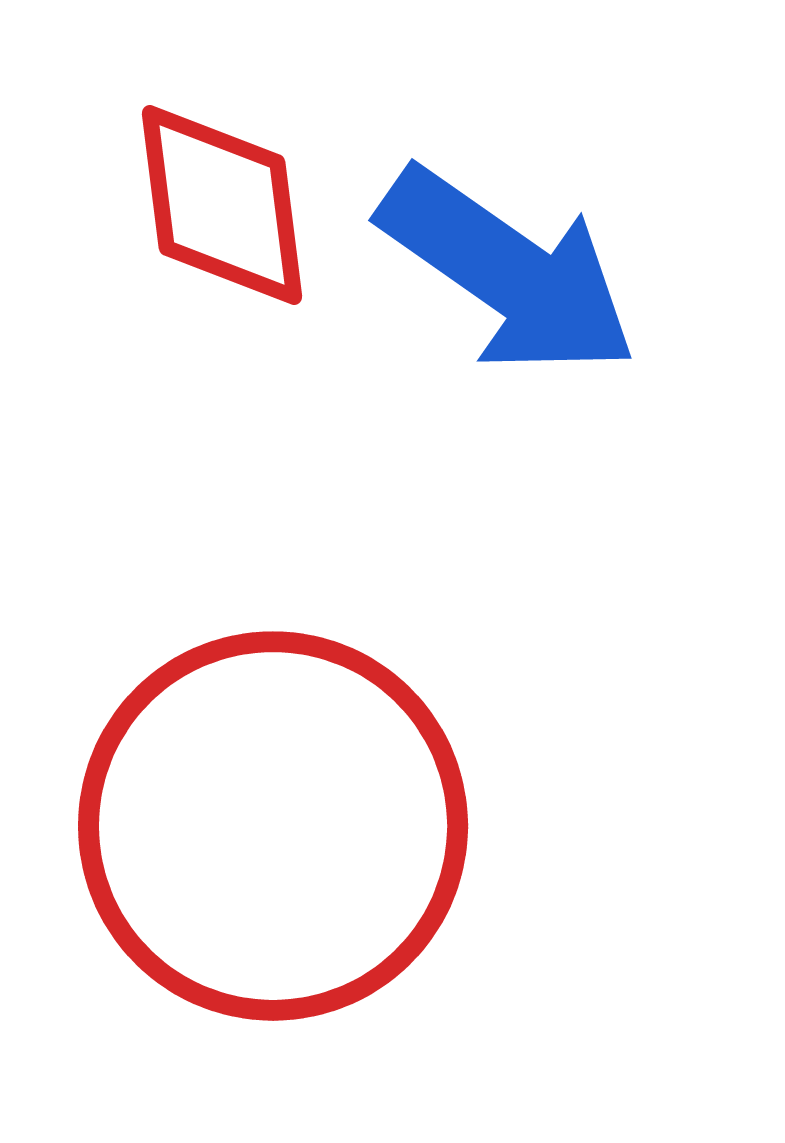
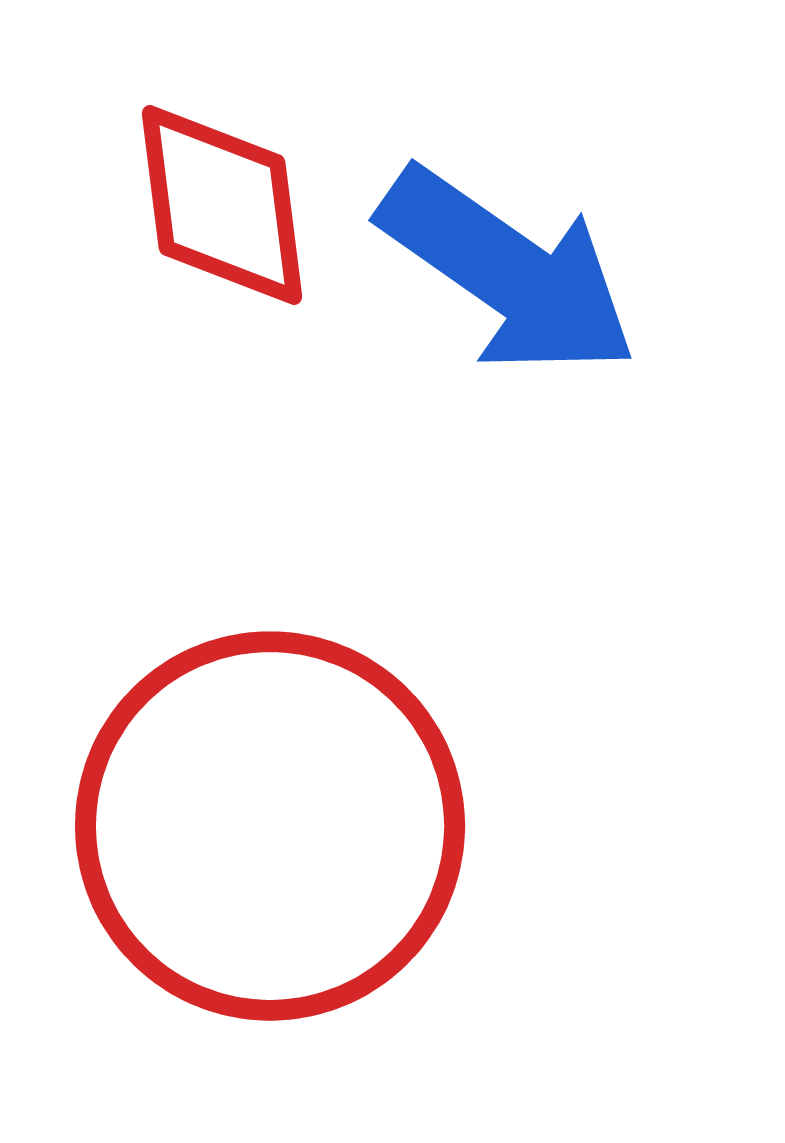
red circle: moved 3 px left
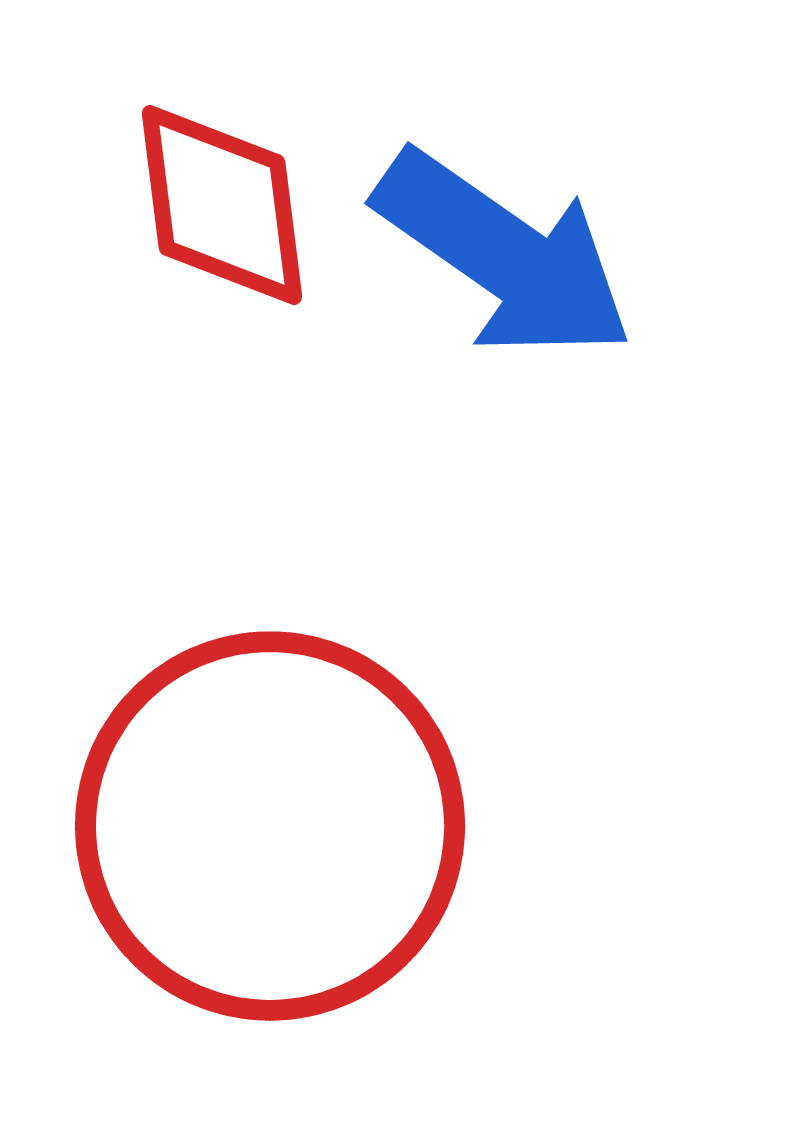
blue arrow: moved 4 px left, 17 px up
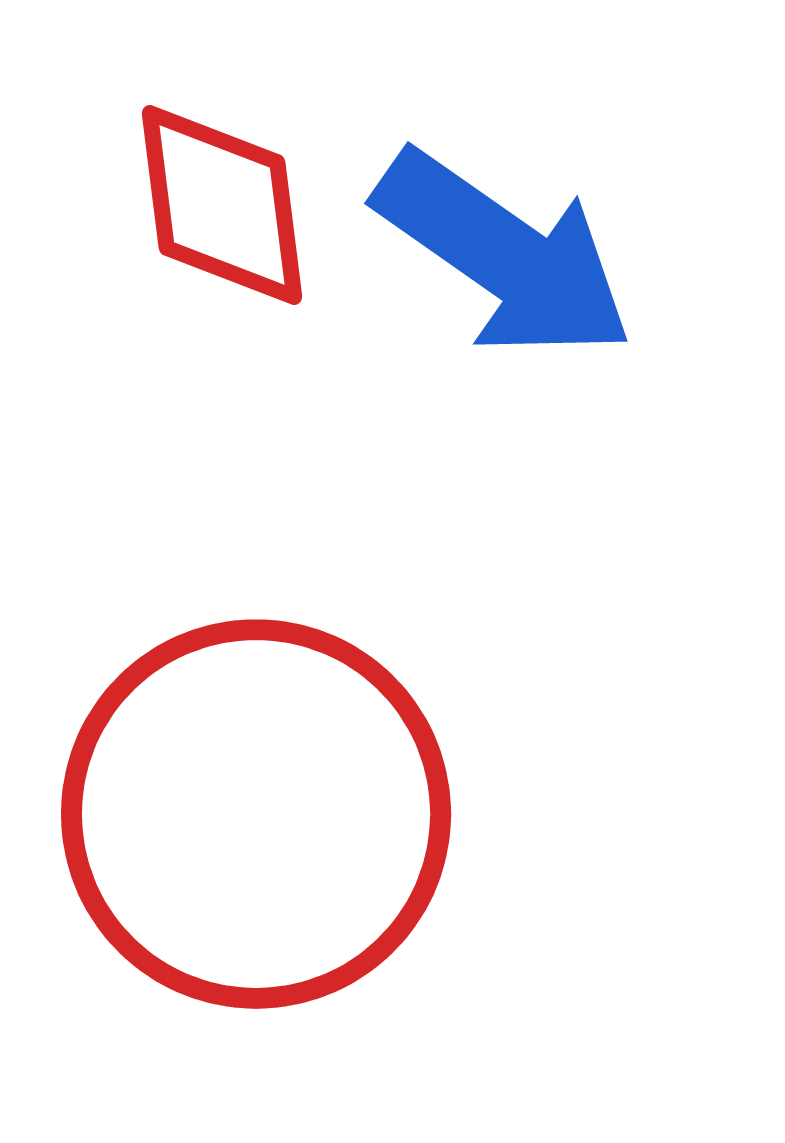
red circle: moved 14 px left, 12 px up
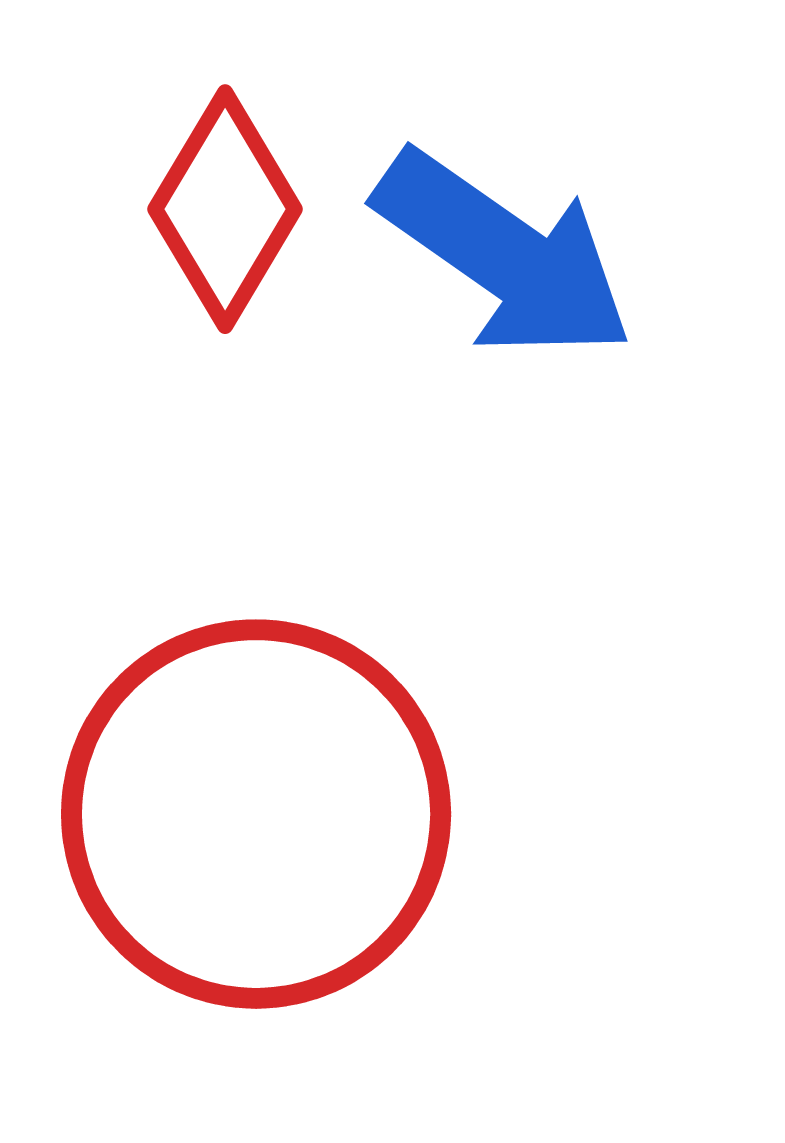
red diamond: moved 3 px right, 4 px down; rotated 38 degrees clockwise
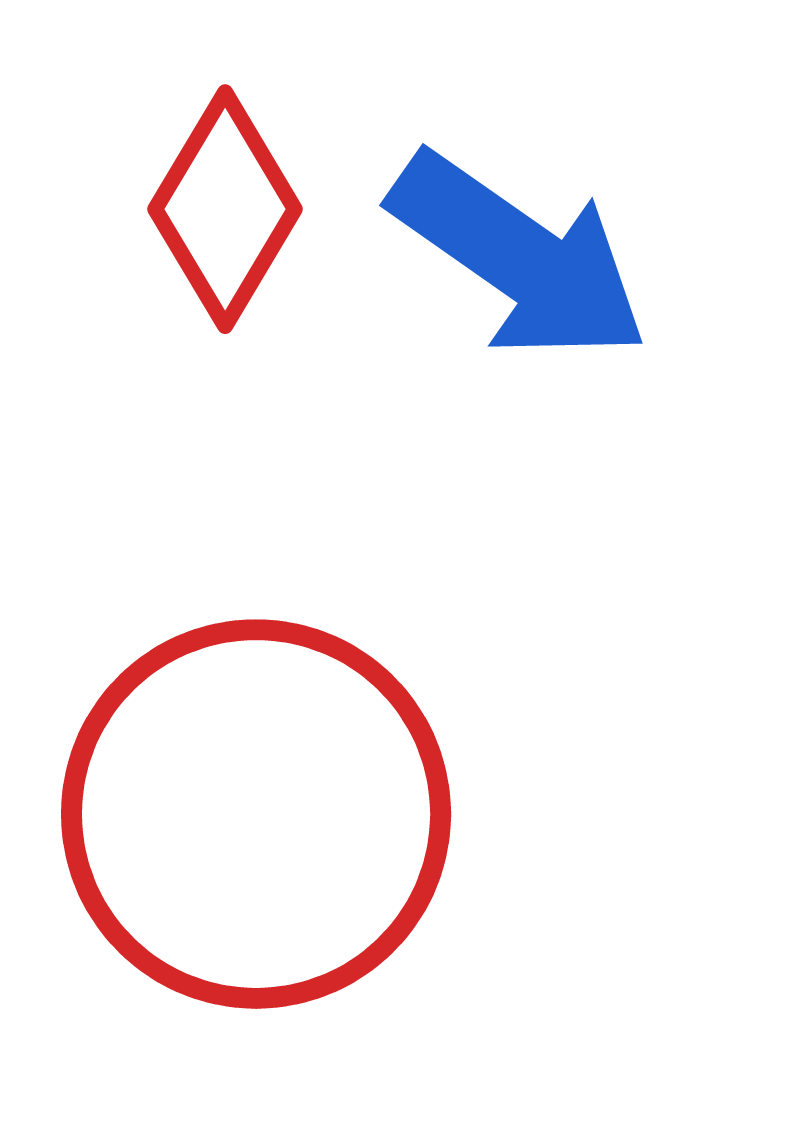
blue arrow: moved 15 px right, 2 px down
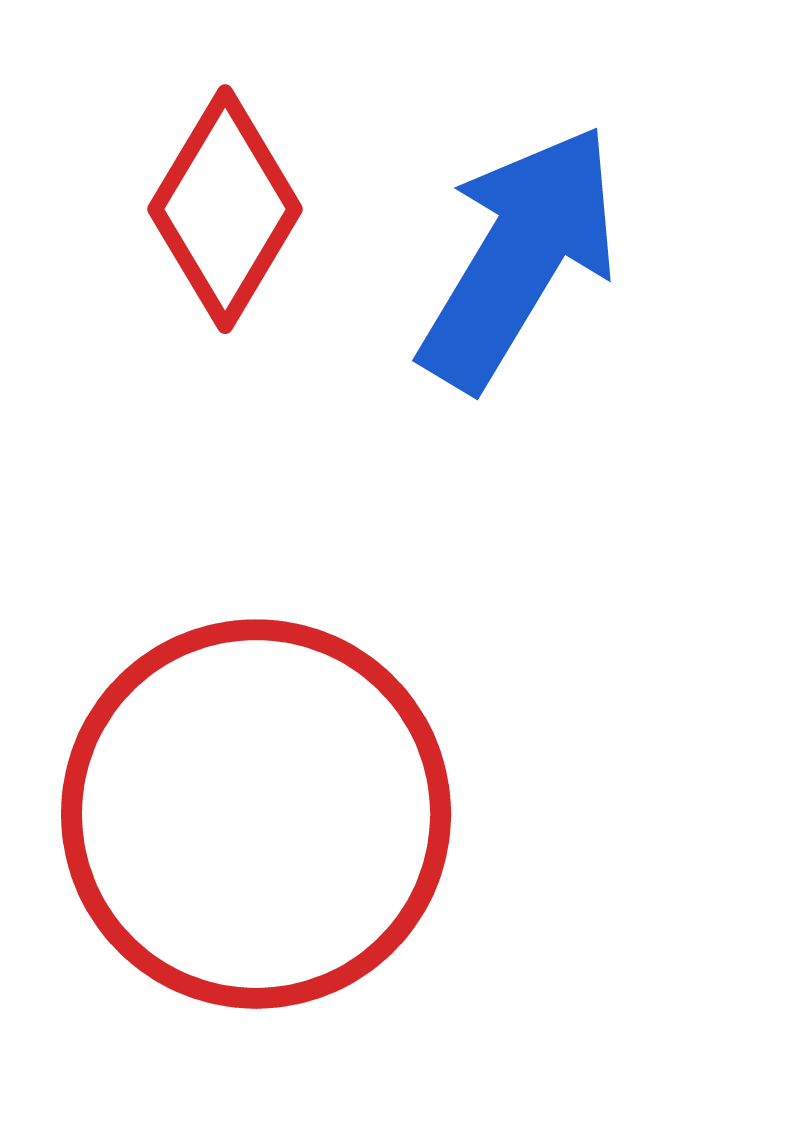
blue arrow: rotated 94 degrees counterclockwise
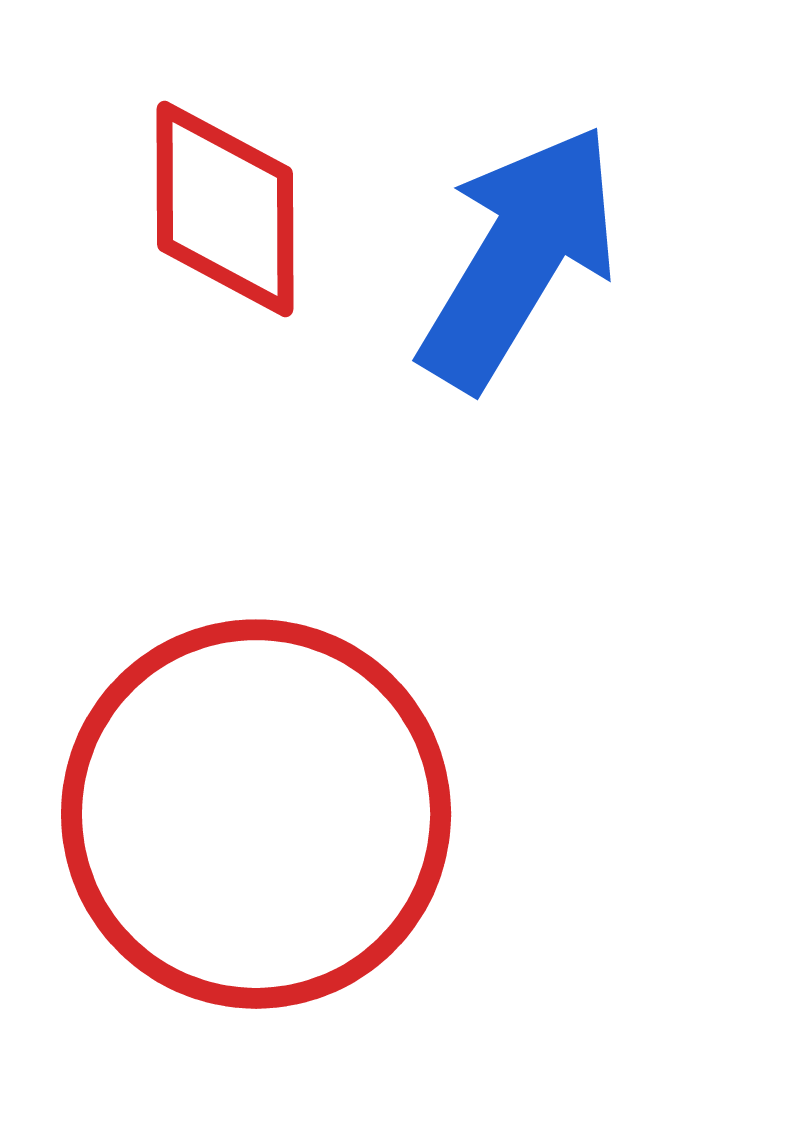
red diamond: rotated 31 degrees counterclockwise
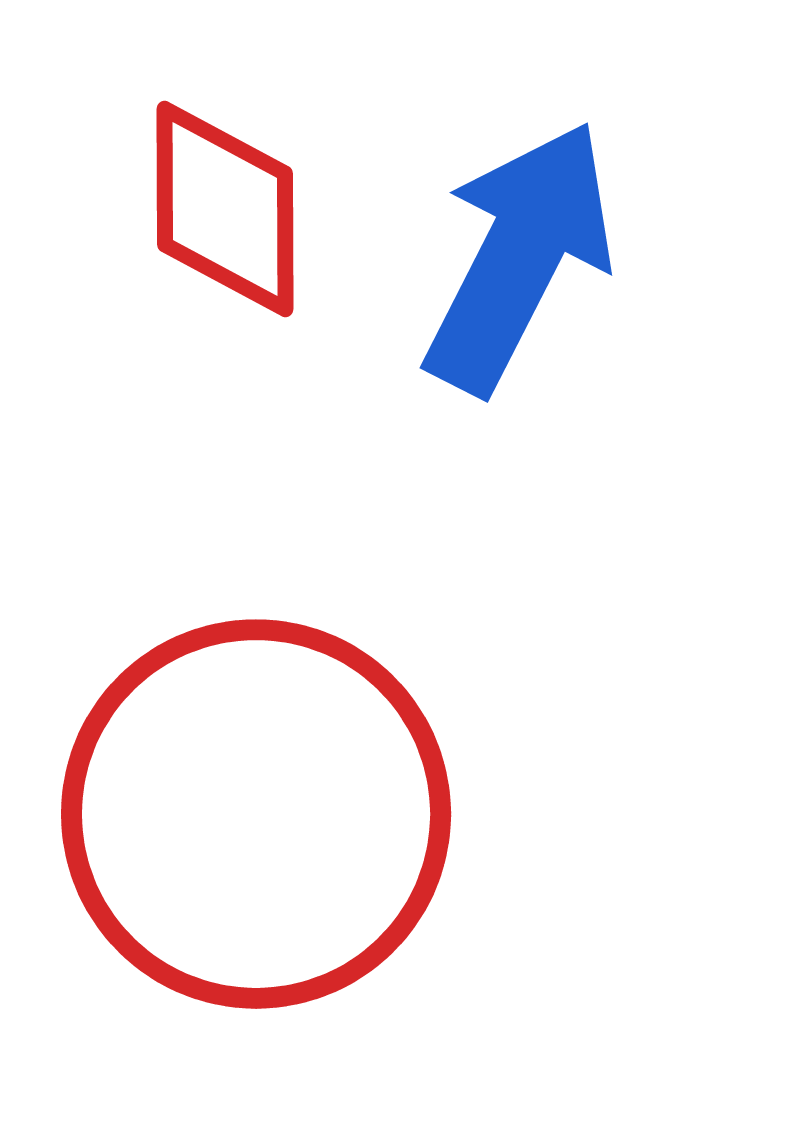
blue arrow: rotated 4 degrees counterclockwise
